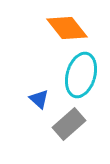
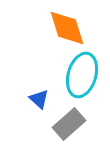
orange diamond: rotated 21 degrees clockwise
cyan ellipse: moved 1 px right
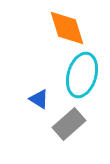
blue triangle: rotated 10 degrees counterclockwise
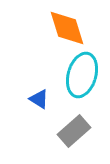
gray rectangle: moved 5 px right, 7 px down
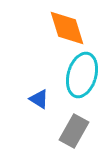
gray rectangle: rotated 20 degrees counterclockwise
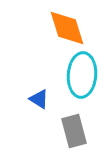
cyan ellipse: rotated 12 degrees counterclockwise
gray rectangle: rotated 44 degrees counterclockwise
